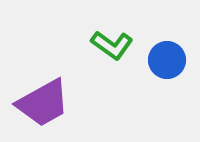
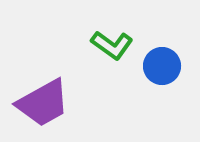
blue circle: moved 5 px left, 6 px down
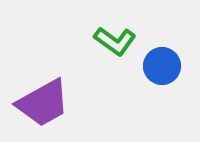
green L-shape: moved 3 px right, 4 px up
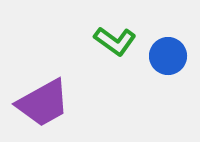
blue circle: moved 6 px right, 10 px up
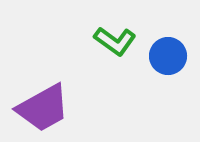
purple trapezoid: moved 5 px down
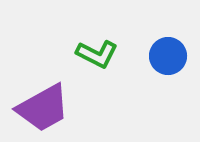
green L-shape: moved 18 px left, 13 px down; rotated 9 degrees counterclockwise
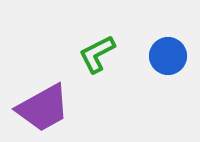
green L-shape: rotated 126 degrees clockwise
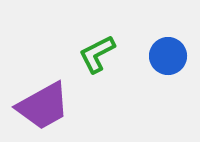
purple trapezoid: moved 2 px up
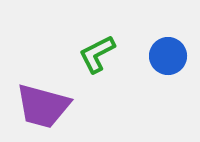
purple trapezoid: rotated 44 degrees clockwise
